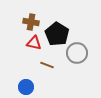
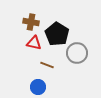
blue circle: moved 12 px right
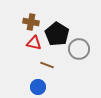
gray circle: moved 2 px right, 4 px up
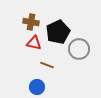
black pentagon: moved 1 px right, 2 px up; rotated 15 degrees clockwise
blue circle: moved 1 px left
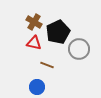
brown cross: moved 3 px right; rotated 21 degrees clockwise
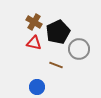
brown line: moved 9 px right
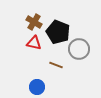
black pentagon: rotated 25 degrees counterclockwise
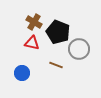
red triangle: moved 2 px left
blue circle: moved 15 px left, 14 px up
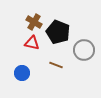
gray circle: moved 5 px right, 1 px down
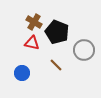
black pentagon: moved 1 px left
brown line: rotated 24 degrees clockwise
